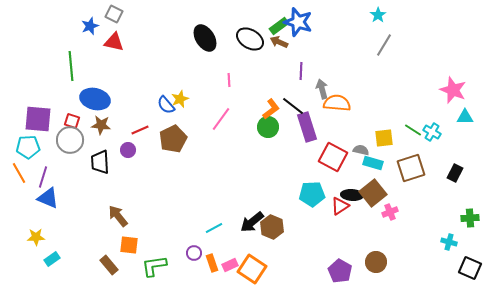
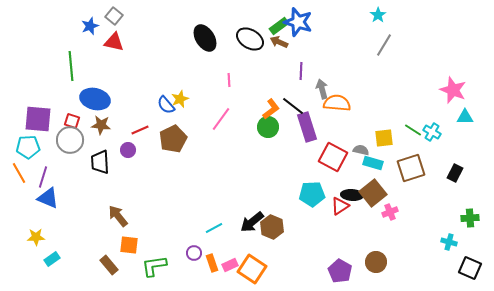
gray square at (114, 14): moved 2 px down; rotated 12 degrees clockwise
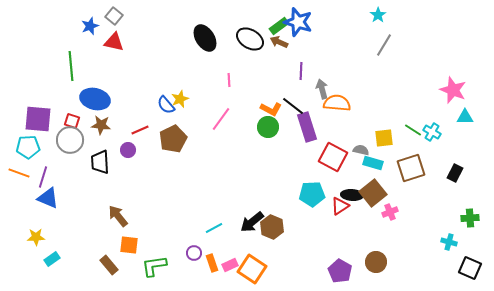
orange L-shape at (271, 109): rotated 65 degrees clockwise
orange line at (19, 173): rotated 40 degrees counterclockwise
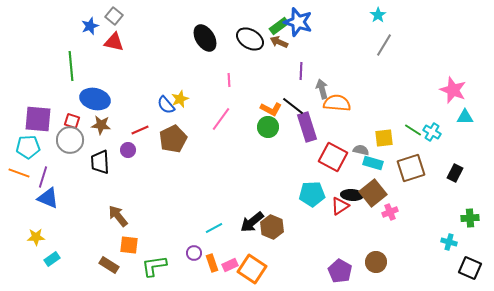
brown rectangle at (109, 265): rotated 18 degrees counterclockwise
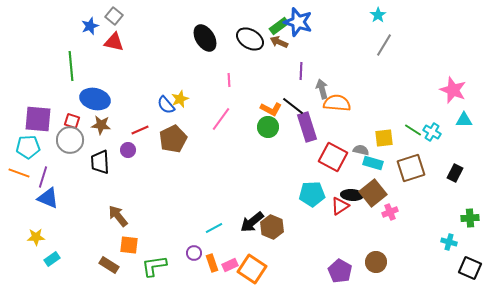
cyan triangle at (465, 117): moved 1 px left, 3 px down
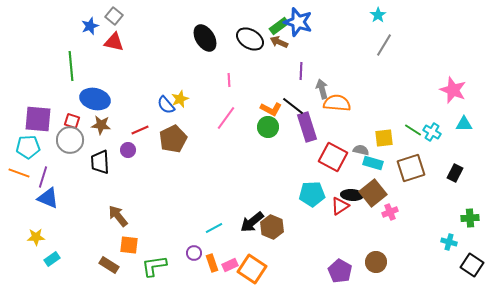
pink line at (221, 119): moved 5 px right, 1 px up
cyan triangle at (464, 120): moved 4 px down
black square at (470, 268): moved 2 px right, 3 px up; rotated 10 degrees clockwise
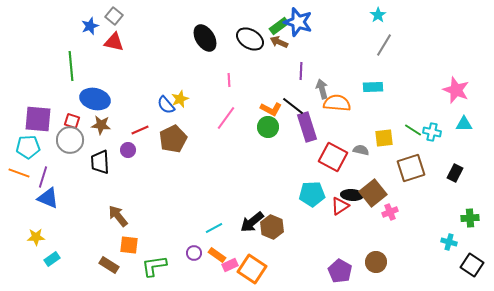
pink star at (453, 90): moved 3 px right
cyan cross at (432, 132): rotated 18 degrees counterclockwise
cyan rectangle at (373, 163): moved 76 px up; rotated 18 degrees counterclockwise
orange rectangle at (212, 263): moved 5 px right, 8 px up; rotated 36 degrees counterclockwise
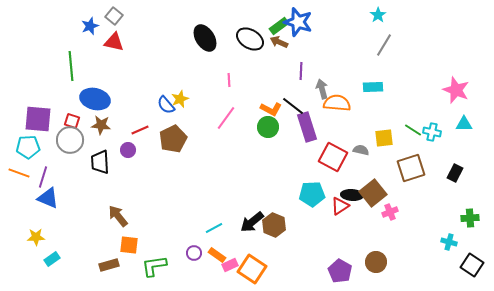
brown hexagon at (272, 227): moved 2 px right, 2 px up
brown rectangle at (109, 265): rotated 48 degrees counterclockwise
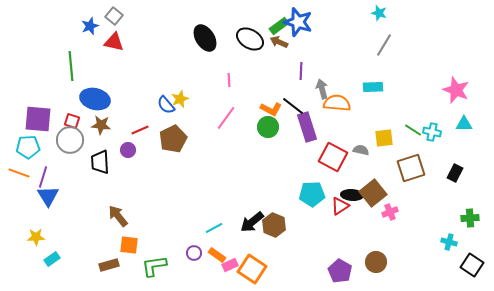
cyan star at (378, 15): moved 1 px right, 2 px up; rotated 21 degrees counterclockwise
blue triangle at (48, 198): moved 2 px up; rotated 35 degrees clockwise
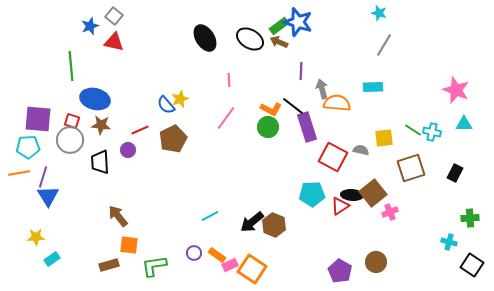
orange line at (19, 173): rotated 30 degrees counterclockwise
cyan line at (214, 228): moved 4 px left, 12 px up
